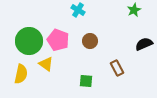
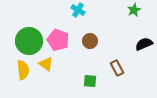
yellow semicircle: moved 2 px right, 4 px up; rotated 18 degrees counterclockwise
green square: moved 4 px right
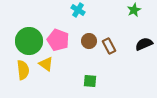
brown circle: moved 1 px left
brown rectangle: moved 8 px left, 22 px up
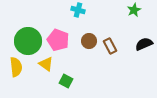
cyan cross: rotated 16 degrees counterclockwise
green circle: moved 1 px left
brown rectangle: moved 1 px right
yellow semicircle: moved 7 px left, 3 px up
green square: moved 24 px left; rotated 24 degrees clockwise
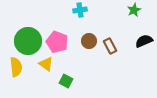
cyan cross: moved 2 px right; rotated 24 degrees counterclockwise
pink pentagon: moved 1 px left, 2 px down
black semicircle: moved 3 px up
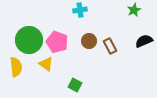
green circle: moved 1 px right, 1 px up
green square: moved 9 px right, 4 px down
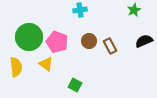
green circle: moved 3 px up
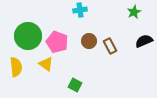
green star: moved 2 px down
green circle: moved 1 px left, 1 px up
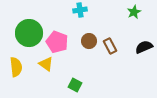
green circle: moved 1 px right, 3 px up
black semicircle: moved 6 px down
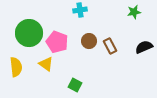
green star: rotated 16 degrees clockwise
